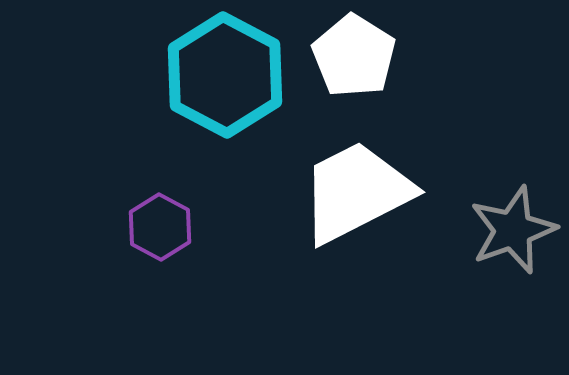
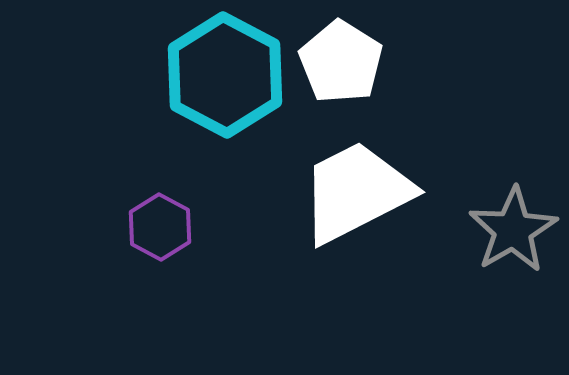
white pentagon: moved 13 px left, 6 px down
gray star: rotated 10 degrees counterclockwise
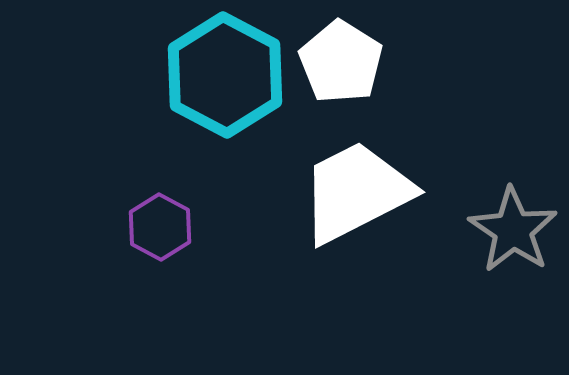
gray star: rotated 8 degrees counterclockwise
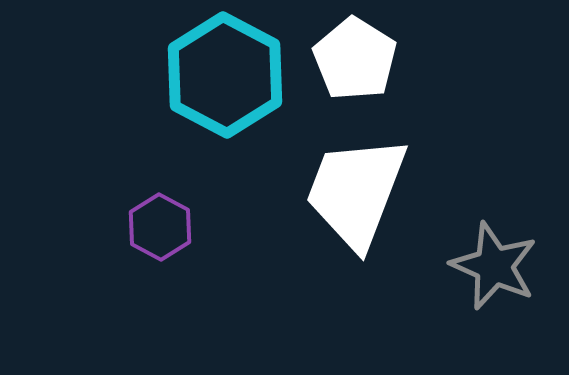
white pentagon: moved 14 px right, 3 px up
white trapezoid: rotated 42 degrees counterclockwise
gray star: moved 19 px left, 36 px down; rotated 10 degrees counterclockwise
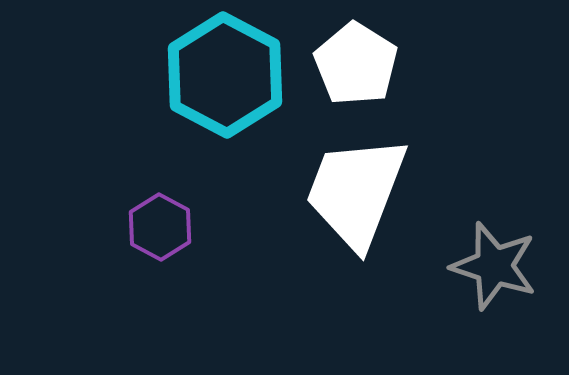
white pentagon: moved 1 px right, 5 px down
gray star: rotated 6 degrees counterclockwise
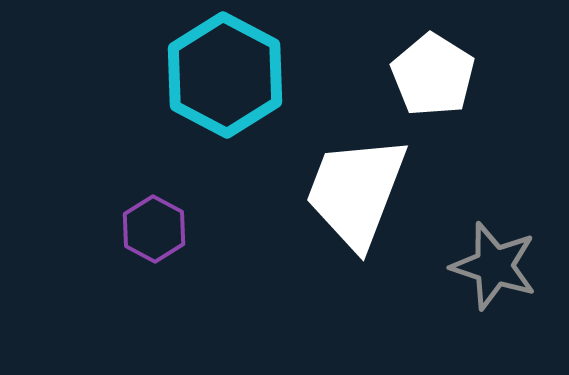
white pentagon: moved 77 px right, 11 px down
purple hexagon: moved 6 px left, 2 px down
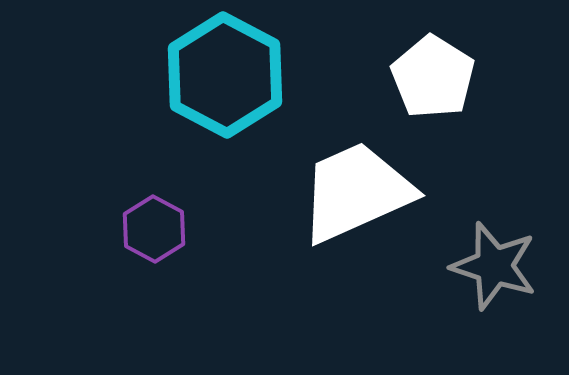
white pentagon: moved 2 px down
white trapezoid: rotated 45 degrees clockwise
